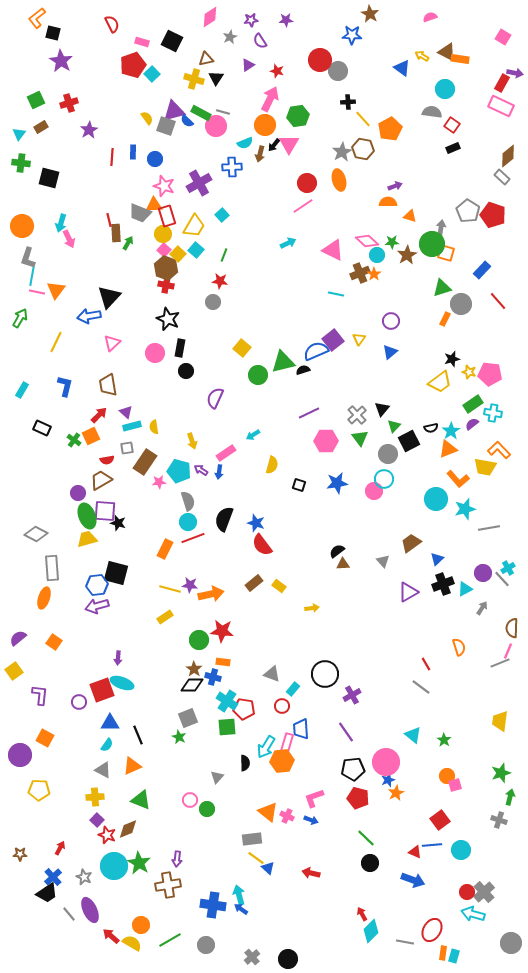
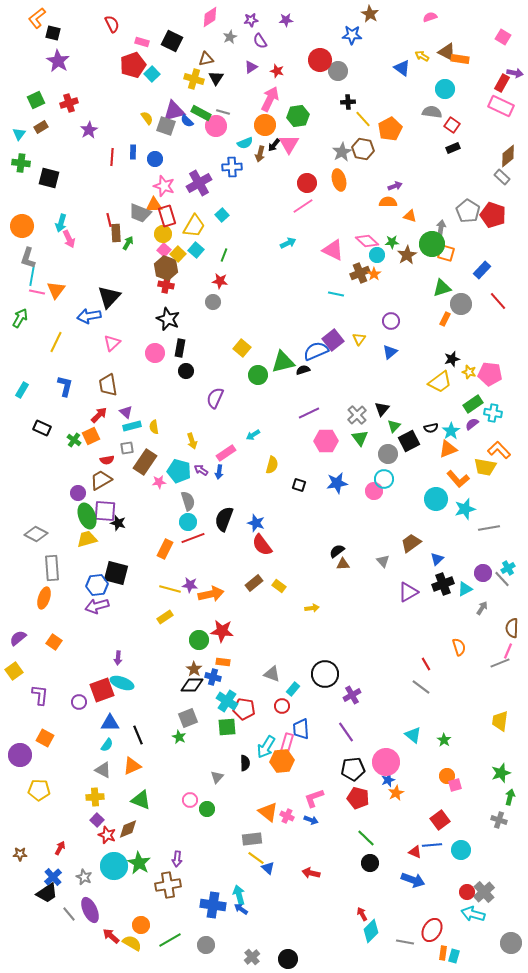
purple star at (61, 61): moved 3 px left
purple triangle at (248, 65): moved 3 px right, 2 px down
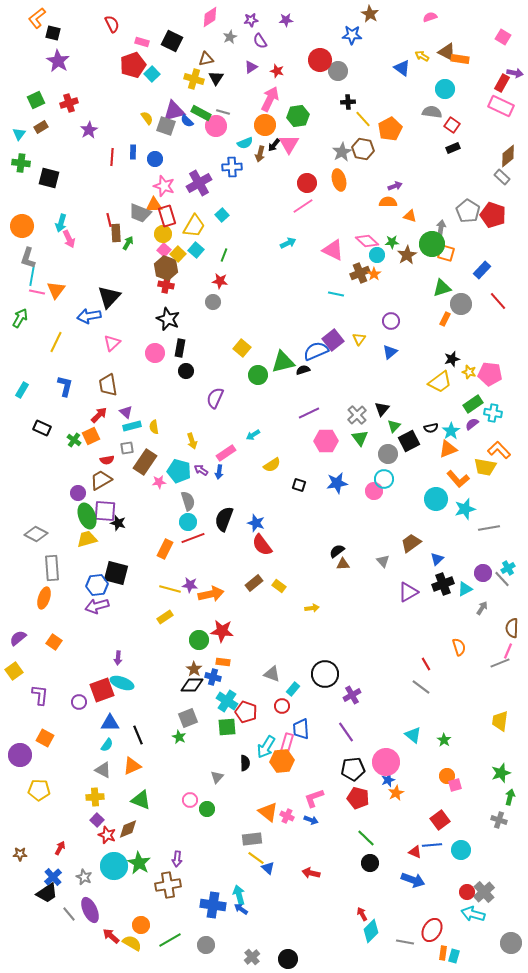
yellow semicircle at (272, 465): rotated 42 degrees clockwise
red pentagon at (244, 709): moved 2 px right, 3 px down; rotated 10 degrees clockwise
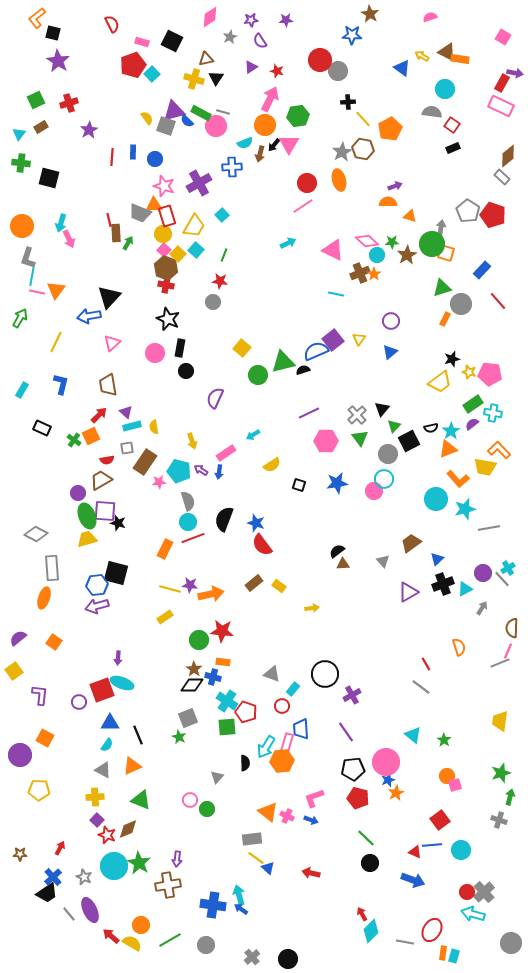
blue L-shape at (65, 386): moved 4 px left, 2 px up
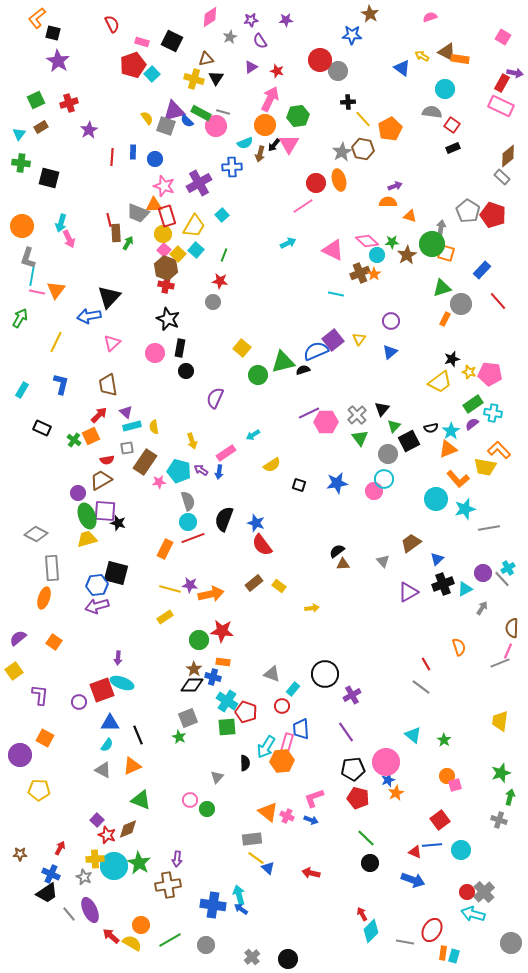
red circle at (307, 183): moved 9 px right
gray trapezoid at (140, 213): moved 2 px left
pink hexagon at (326, 441): moved 19 px up
yellow cross at (95, 797): moved 62 px down
blue cross at (53, 877): moved 2 px left, 3 px up; rotated 24 degrees counterclockwise
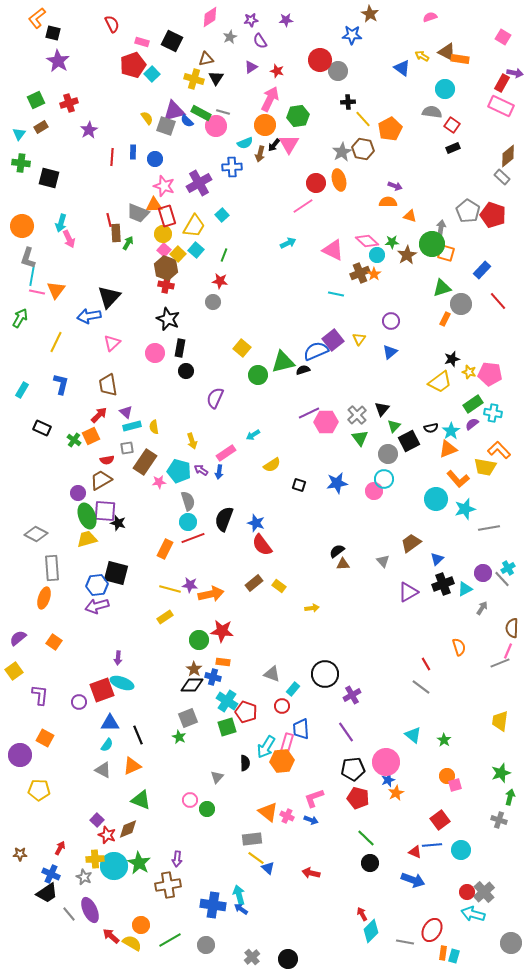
purple arrow at (395, 186): rotated 40 degrees clockwise
green square at (227, 727): rotated 12 degrees counterclockwise
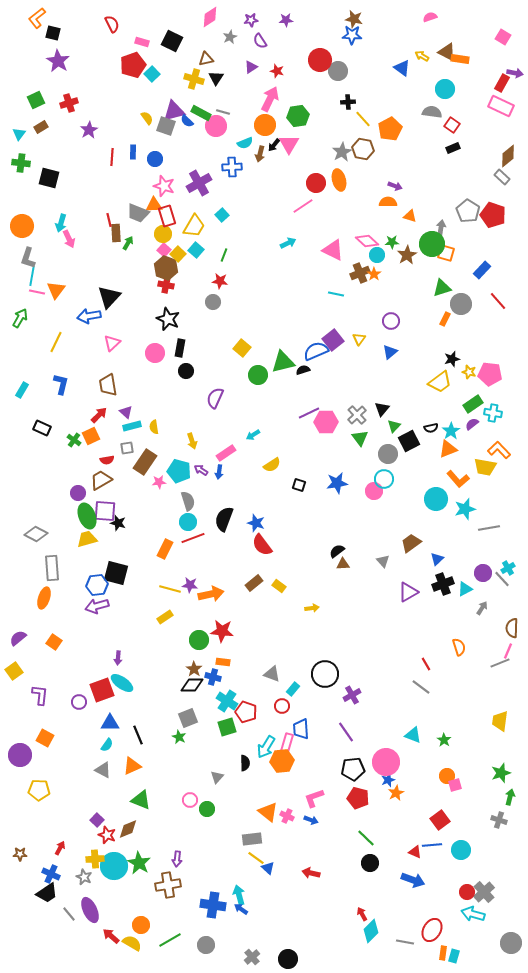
brown star at (370, 14): moved 16 px left, 5 px down; rotated 18 degrees counterclockwise
cyan ellipse at (122, 683): rotated 15 degrees clockwise
cyan triangle at (413, 735): rotated 18 degrees counterclockwise
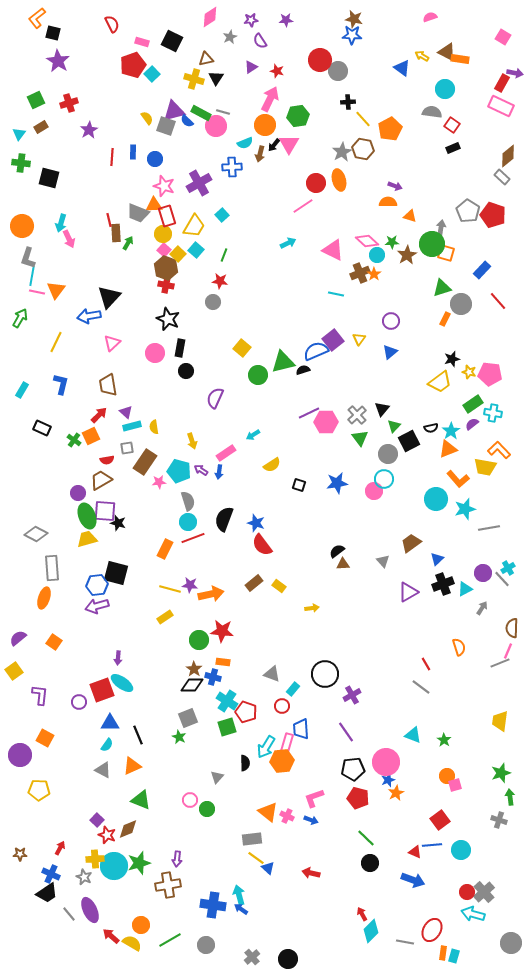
green arrow at (510, 797): rotated 21 degrees counterclockwise
green star at (139, 863): rotated 25 degrees clockwise
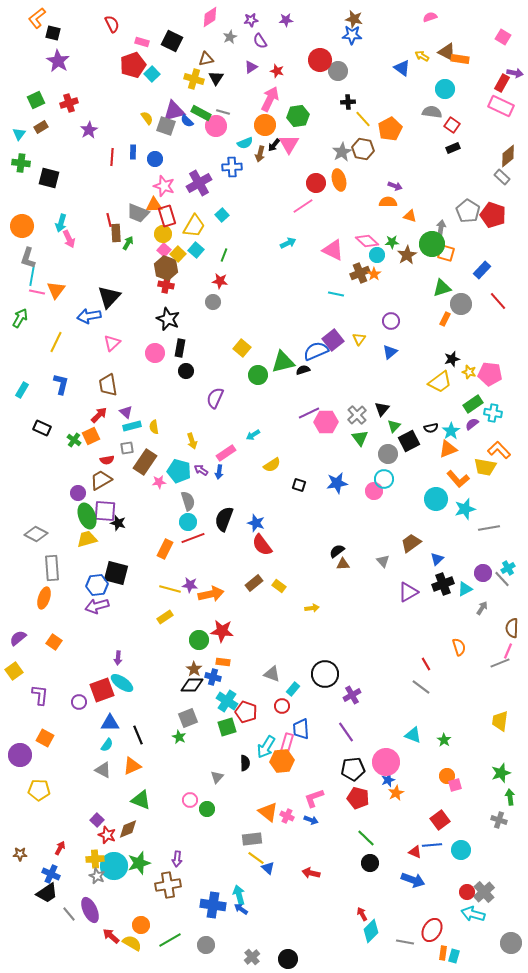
gray star at (84, 877): moved 13 px right, 1 px up
